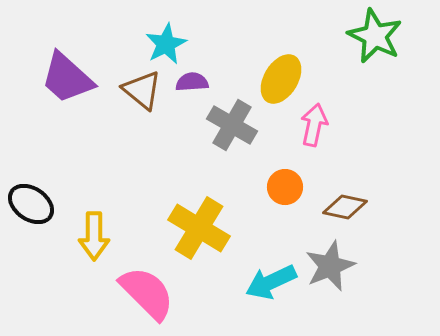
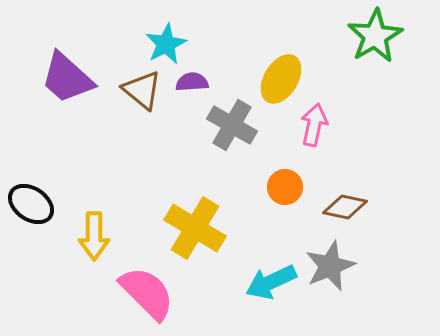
green star: rotated 16 degrees clockwise
yellow cross: moved 4 px left
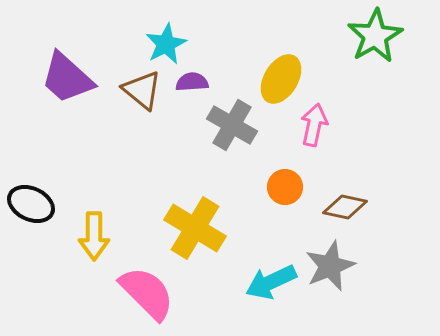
black ellipse: rotated 9 degrees counterclockwise
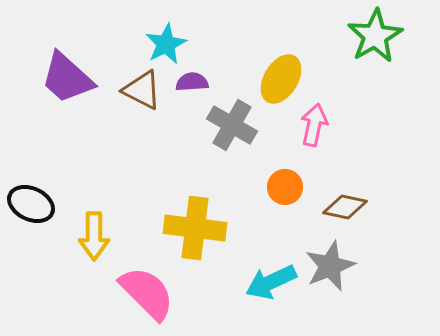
brown triangle: rotated 12 degrees counterclockwise
yellow cross: rotated 24 degrees counterclockwise
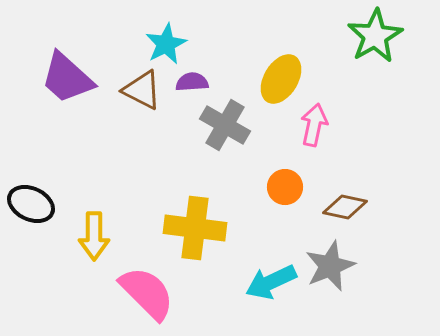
gray cross: moved 7 px left
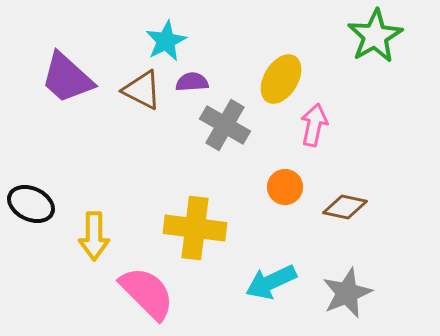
cyan star: moved 3 px up
gray star: moved 17 px right, 27 px down
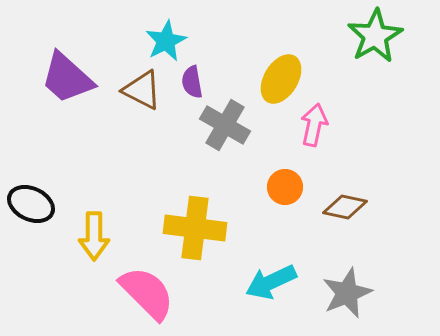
purple semicircle: rotated 96 degrees counterclockwise
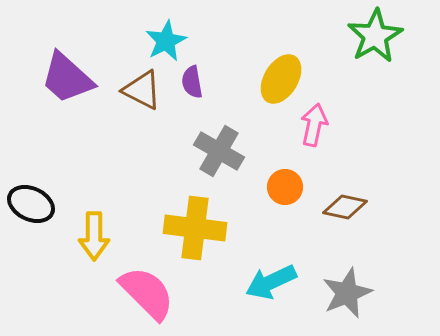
gray cross: moved 6 px left, 26 px down
